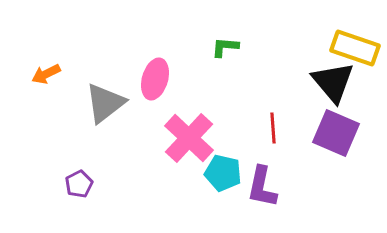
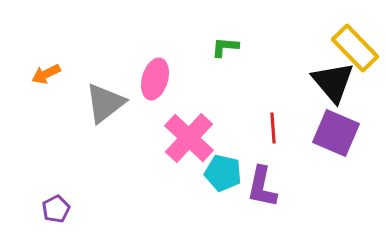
yellow rectangle: rotated 27 degrees clockwise
purple pentagon: moved 23 px left, 25 px down
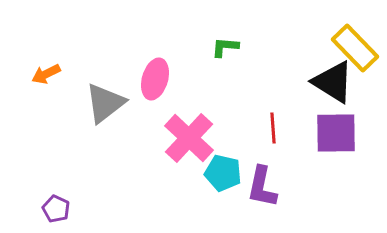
black triangle: rotated 18 degrees counterclockwise
purple square: rotated 24 degrees counterclockwise
purple pentagon: rotated 20 degrees counterclockwise
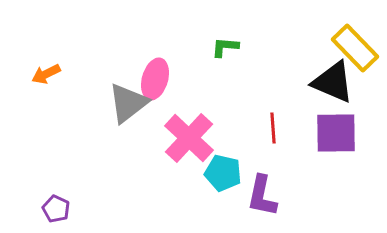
black triangle: rotated 9 degrees counterclockwise
gray triangle: moved 23 px right
purple L-shape: moved 9 px down
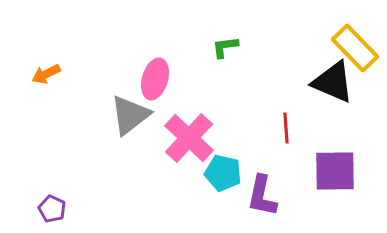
green L-shape: rotated 12 degrees counterclockwise
gray triangle: moved 2 px right, 12 px down
red line: moved 13 px right
purple square: moved 1 px left, 38 px down
purple pentagon: moved 4 px left
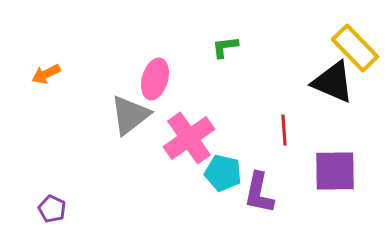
red line: moved 2 px left, 2 px down
pink cross: rotated 12 degrees clockwise
purple L-shape: moved 3 px left, 3 px up
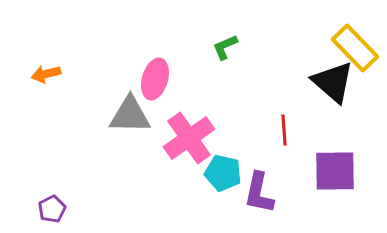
green L-shape: rotated 16 degrees counterclockwise
orange arrow: rotated 12 degrees clockwise
black triangle: rotated 18 degrees clockwise
gray triangle: rotated 39 degrees clockwise
purple pentagon: rotated 20 degrees clockwise
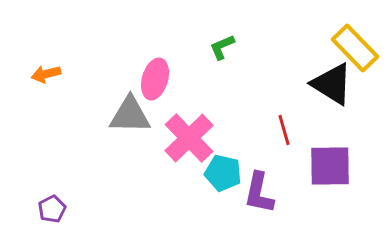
green L-shape: moved 3 px left
black triangle: moved 1 px left, 2 px down; rotated 9 degrees counterclockwise
red line: rotated 12 degrees counterclockwise
pink cross: rotated 9 degrees counterclockwise
purple square: moved 5 px left, 5 px up
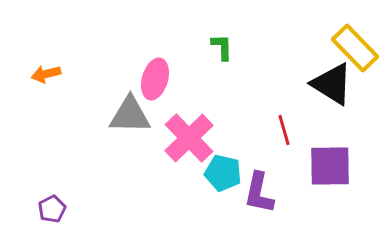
green L-shape: rotated 112 degrees clockwise
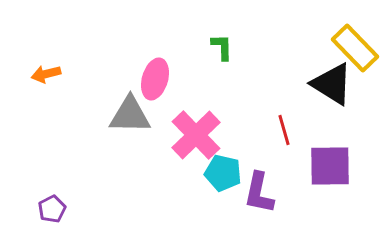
pink cross: moved 7 px right, 3 px up
